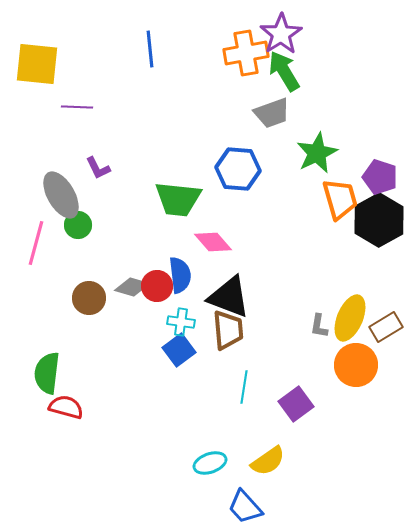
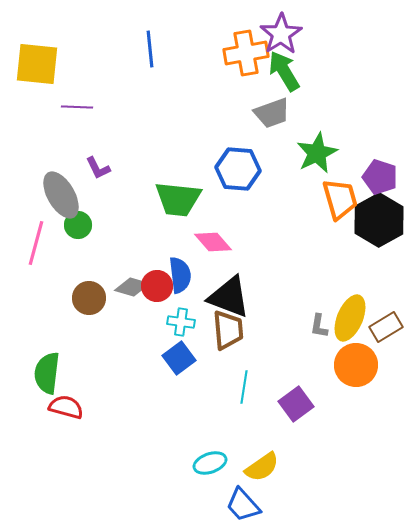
blue square: moved 8 px down
yellow semicircle: moved 6 px left, 6 px down
blue trapezoid: moved 2 px left, 2 px up
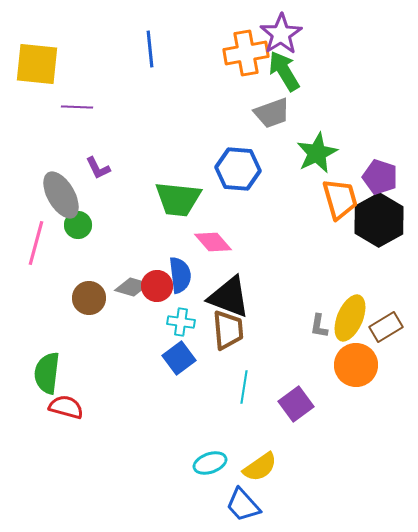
yellow semicircle: moved 2 px left
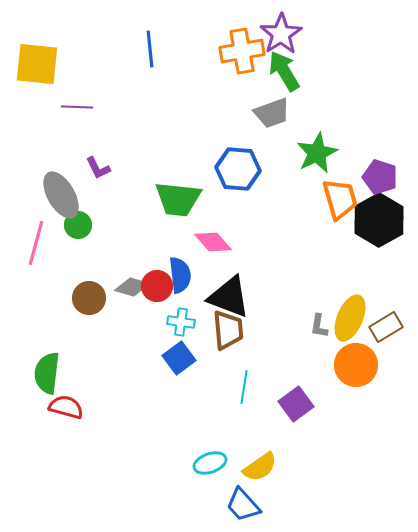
orange cross: moved 4 px left, 2 px up
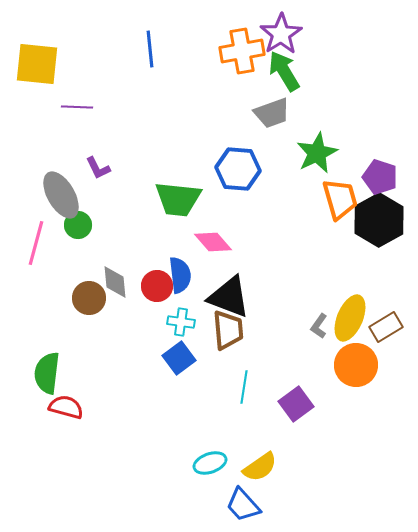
gray diamond: moved 17 px left, 5 px up; rotated 68 degrees clockwise
gray L-shape: rotated 25 degrees clockwise
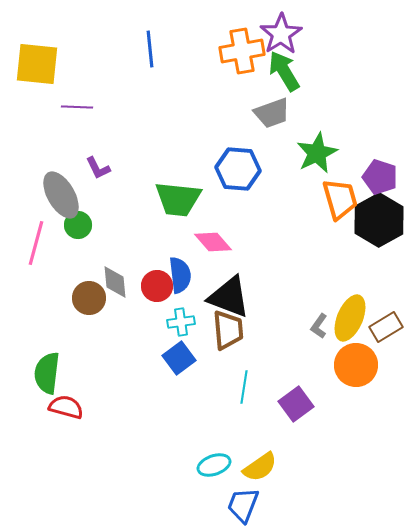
cyan cross: rotated 16 degrees counterclockwise
cyan ellipse: moved 4 px right, 2 px down
blue trapezoid: rotated 63 degrees clockwise
